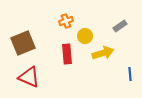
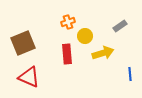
orange cross: moved 2 px right, 1 px down
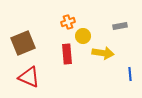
gray rectangle: rotated 24 degrees clockwise
yellow circle: moved 2 px left
yellow arrow: rotated 25 degrees clockwise
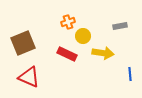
red rectangle: rotated 60 degrees counterclockwise
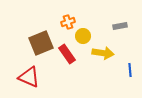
brown square: moved 18 px right
red rectangle: rotated 30 degrees clockwise
blue line: moved 4 px up
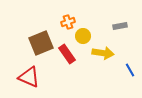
blue line: rotated 24 degrees counterclockwise
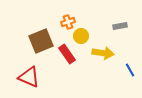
yellow circle: moved 2 px left
brown square: moved 2 px up
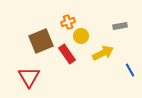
yellow arrow: rotated 35 degrees counterclockwise
red triangle: rotated 35 degrees clockwise
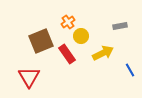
orange cross: rotated 16 degrees counterclockwise
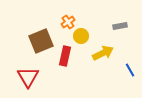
red rectangle: moved 2 px left, 2 px down; rotated 48 degrees clockwise
red triangle: moved 1 px left
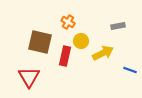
orange cross: rotated 24 degrees counterclockwise
gray rectangle: moved 2 px left
yellow circle: moved 5 px down
brown square: moved 1 px left, 1 px down; rotated 35 degrees clockwise
blue line: rotated 40 degrees counterclockwise
red triangle: moved 1 px right
